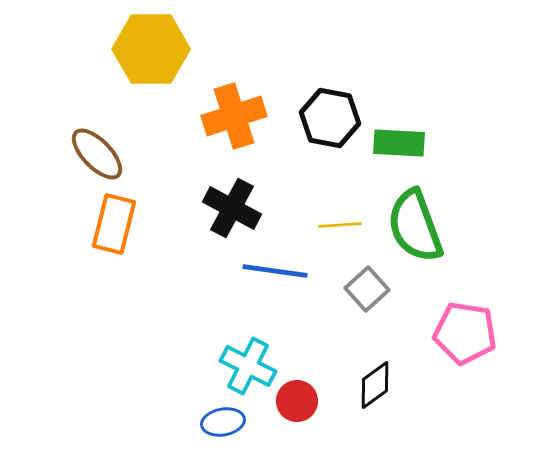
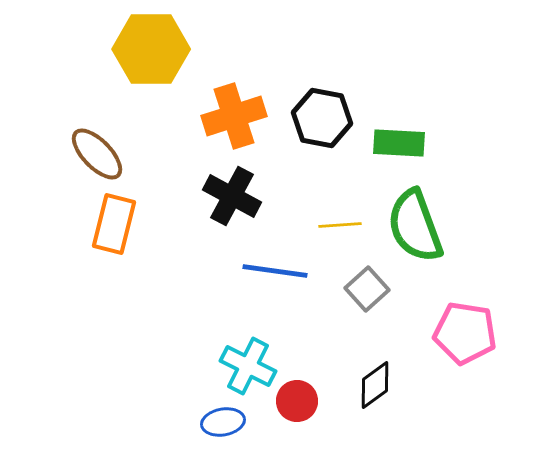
black hexagon: moved 8 px left
black cross: moved 12 px up
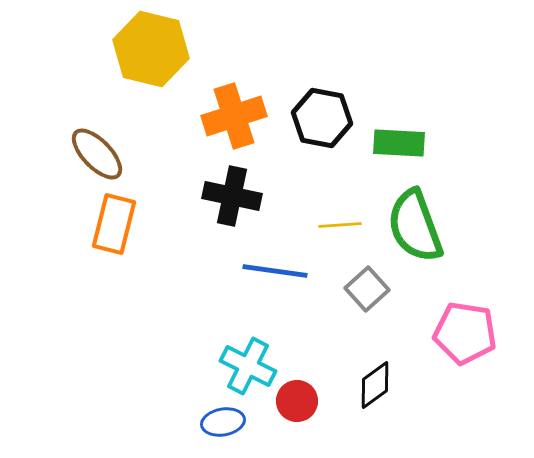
yellow hexagon: rotated 14 degrees clockwise
black cross: rotated 16 degrees counterclockwise
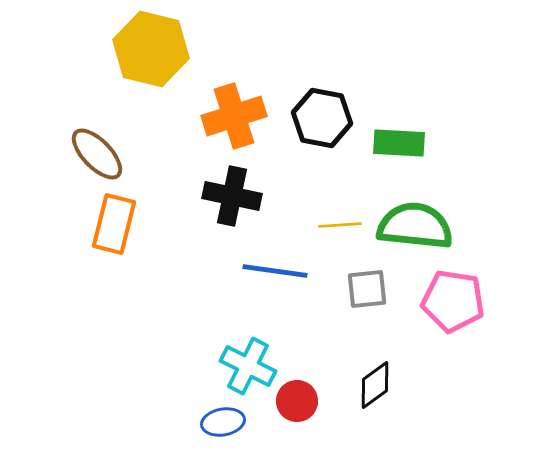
green semicircle: rotated 116 degrees clockwise
gray square: rotated 36 degrees clockwise
pink pentagon: moved 12 px left, 32 px up
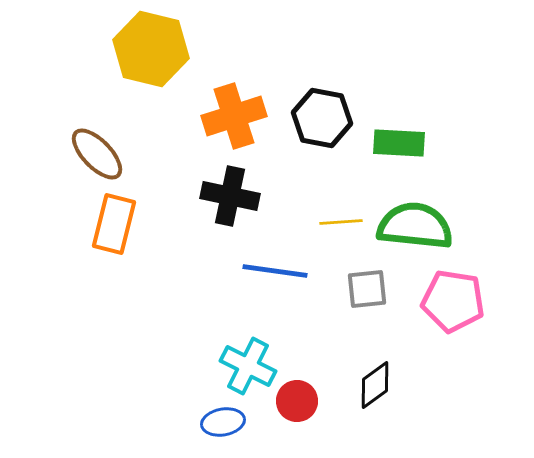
black cross: moved 2 px left
yellow line: moved 1 px right, 3 px up
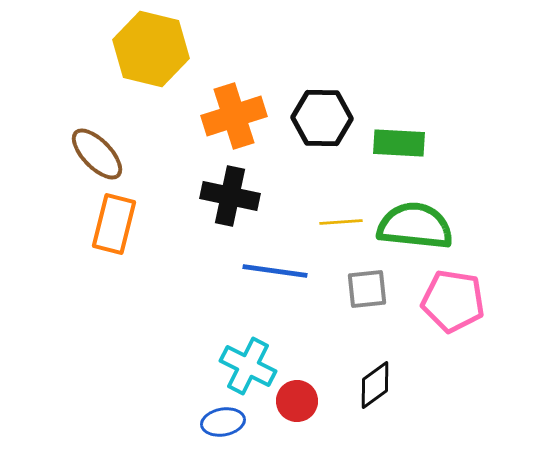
black hexagon: rotated 10 degrees counterclockwise
